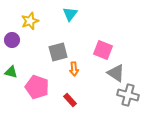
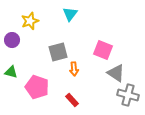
red rectangle: moved 2 px right
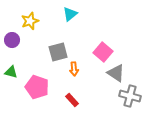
cyan triangle: rotated 14 degrees clockwise
pink square: moved 2 px down; rotated 18 degrees clockwise
gray cross: moved 2 px right, 1 px down
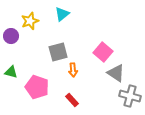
cyan triangle: moved 8 px left
purple circle: moved 1 px left, 4 px up
orange arrow: moved 1 px left, 1 px down
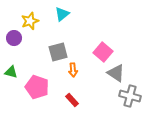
purple circle: moved 3 px right, 2 px down
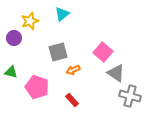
orange arrow: rotated 72 degrees clockwise
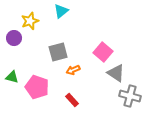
cyan triangle: moved 1 px left, 3 px up
green triangle: moved 1 px right, 5 px down
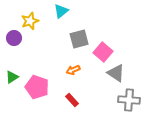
gray square: moved 21 px right, 13 px up
green triangle: rotated 48 degrees counterclockwise
gray cross: moved 1 px left, 4 px down; rotated 10 degrees counterclockwise
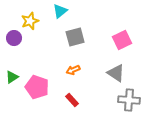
cyan triangle: moved 1 px left
gray square: moved 4 px left, 2 px up
pink square: moved 19 px right, 12 px up; rotated 24 degrees clockwise
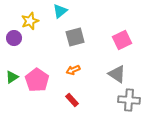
gray triangle: moved 1 px right, 1 px down
pink pentagon: moved 7 px up; rotated 15 degrees clockwise
